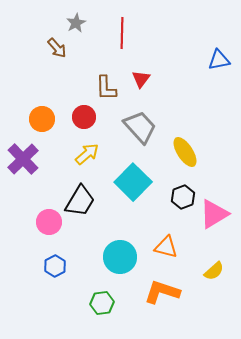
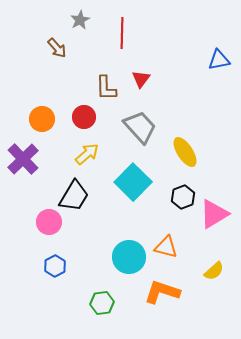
gray star: moved 4 px right, 3 px up
black trapezoid: moved 6 px left, 5 px up
cyan circle: moved 9 px right
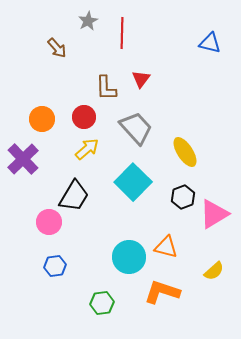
gray star: moved 8 px right, 1 px down
blue triangle: moved 9 px left, 17 px up; rotated 25 degrees clockwise
gray trapezoid: moved 4 px left, 1 px down
yellow arrow: moved 5 px up
blue hexagon: rotated 20 degrees clockwise
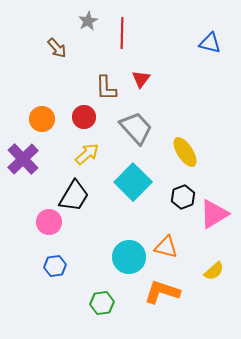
yellow arrow: moved 5 px down
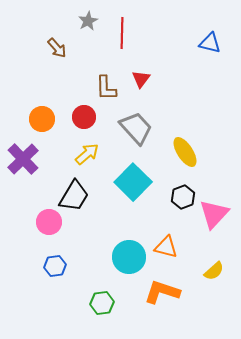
pink triangle: rotated 16 degrees counterclockwise
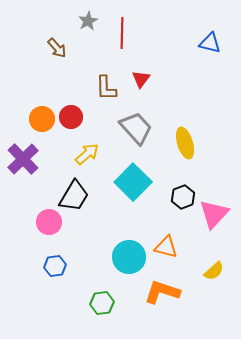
red circle: moved 13 px left
yellow ellipse: moved 9 px up; rotated 16 degrees clockwise
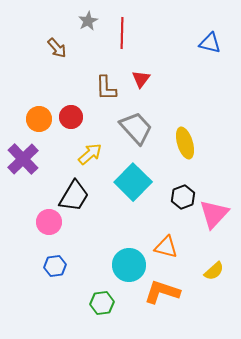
orange circle: moved 3 px left
yellow arrow: moved 3 px right
cyan circle: moved 8 px down
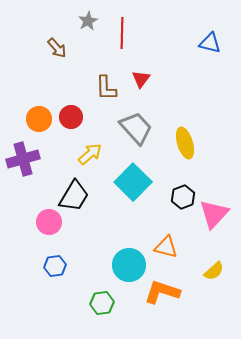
purple cross: rotated 28 degrees clockwise
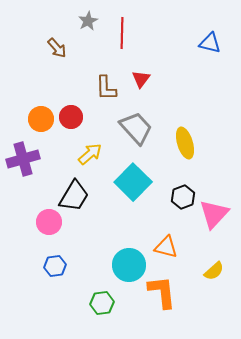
orange circle: moved 2 px right
orange L-shape: rotated 66 degrees clockwise
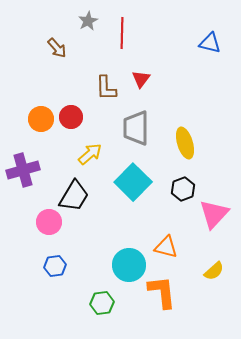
gray trapezoid: rotated 138 degrees counterclockwise
purple cross: moved 11 px down
black hexagon: moved 8 px up
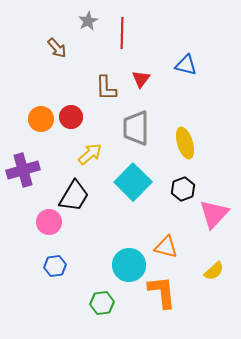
blue triangle: moved 24 px left, 22 px down
